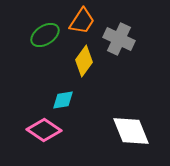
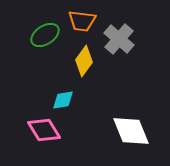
orange trapezoid: rotated 64 degrees clockwise
gray cross: rotated 16 degrees clockwise
pink diamond: rotated 24 degrees clockwise
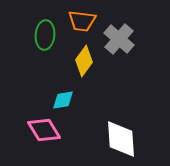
green ellipse: rotated 52 degrees counterclockwise
white diamond: moved 10 px left, 8 px down; rotated 18 degrees clockwise
